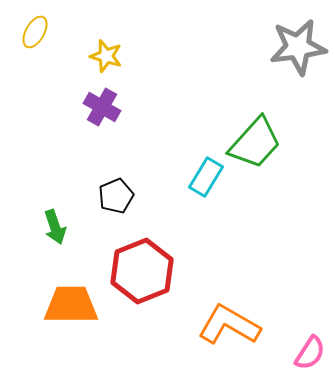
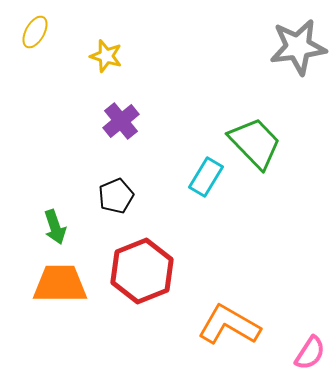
purple cross: moved 19 px right, 14 px down; rotated 21 degrees clockwise
green trapezoid: rotated 86 degrees counterclockwise
orange trapezoid: moved 11 px left, 21 px up
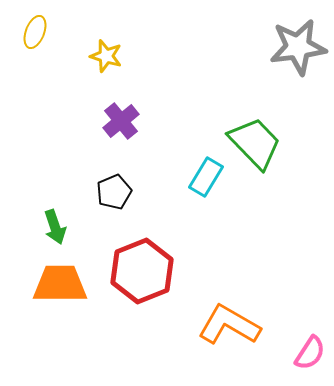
yellow ellipse: rotated 8 degrees counterclockwise
black pentagon: moved 2 px left, 4 px up
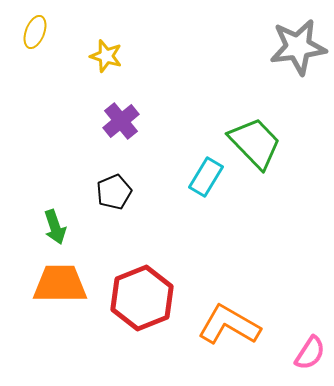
red hexagon: moved 27 px down
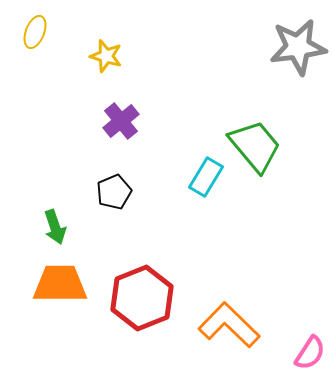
green trapezoid: moved 3 px down; rotated 4 degrees clockwise
orange L-shape: rotated 14 degrees clockwise
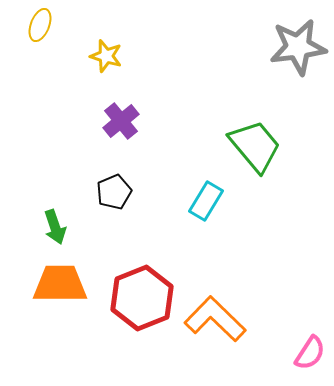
yellow ellipse: moved 5 px right, 7 px up
cyan rectangle: moved 24 px down
orange L-shape: moved 14 px left, 6 px up
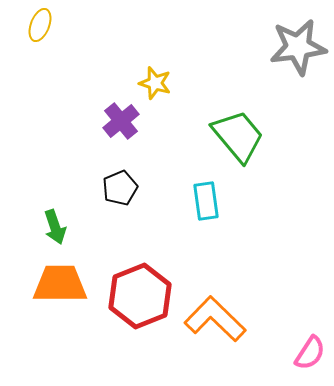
yellow star: moved 49 px right, 27 px down
green trapezoid: moved 17 px left, 10 px up
black pentagon: moved 6 px right, 4 px up
cyan rectangle: rotated 39 degrees counterclockwise
red hexagon: moved 2 px left, 2 px up
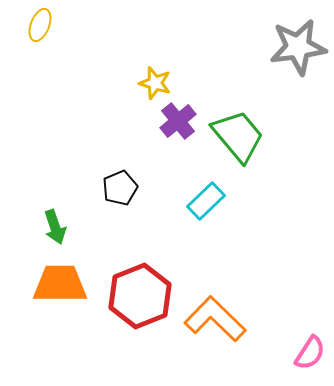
purple cross: moved 57 px right
cyan rectangle: rotated 54 degrees clockwise
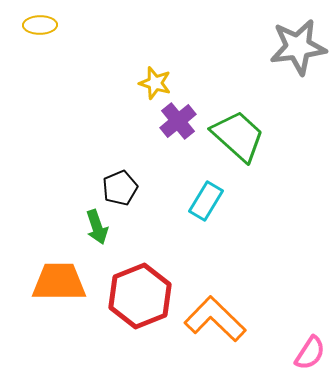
yellow ellipse: rotated 68 degrees clockwise
green trapezoid: rotated 8 degrees counterclockwise
cyan rectangle: rotated 15 degrees counterclockwise
green arrow: moved 42 px right
orange trapezoid: moved 1 px left, 2 px up
